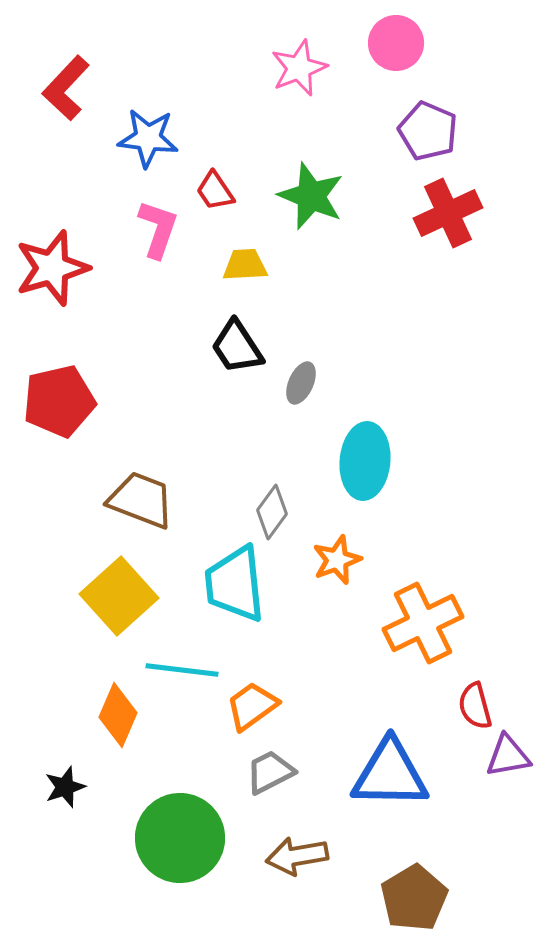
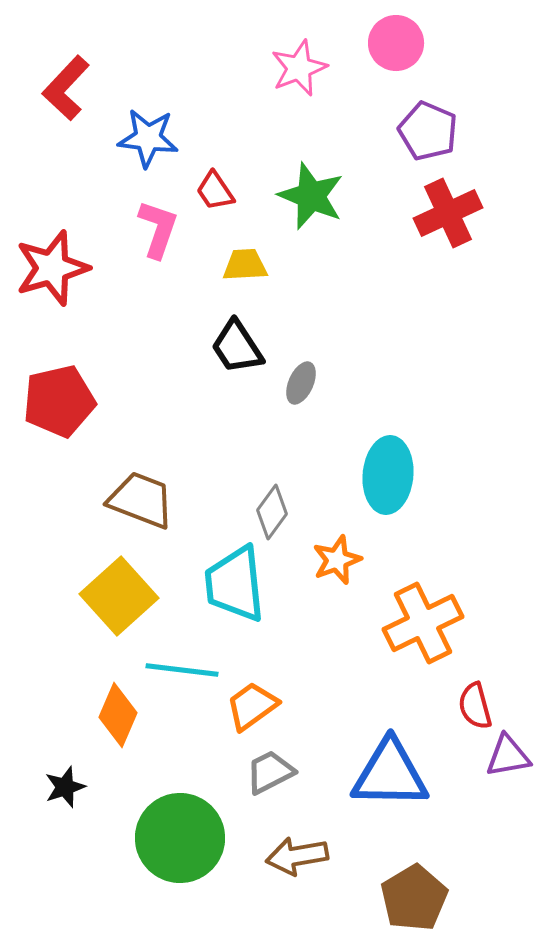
cyan ellipse: moved 23 px right, 14 px down
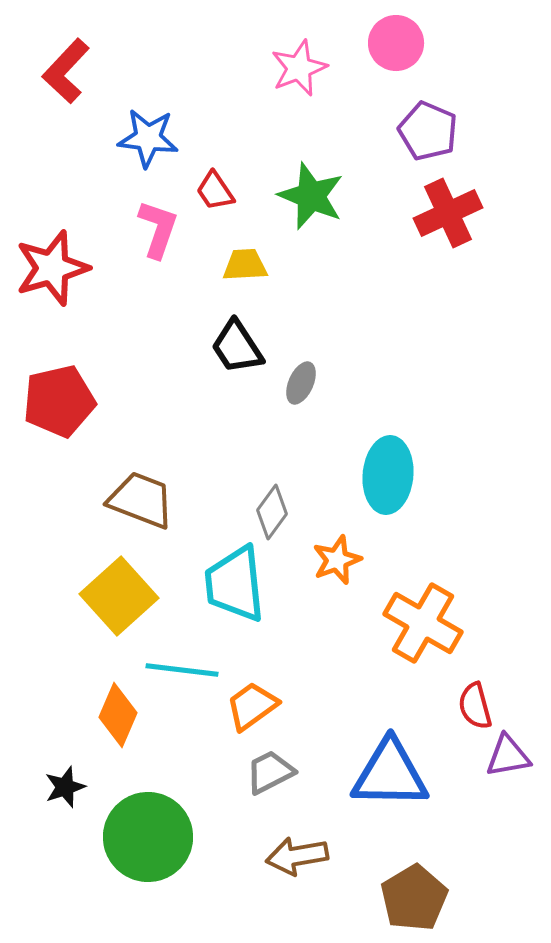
red L-shape: moved 17 px up
orange cross: rotated 34 degrees counterclockwise
green circle: moved 32 px left, 1 px up
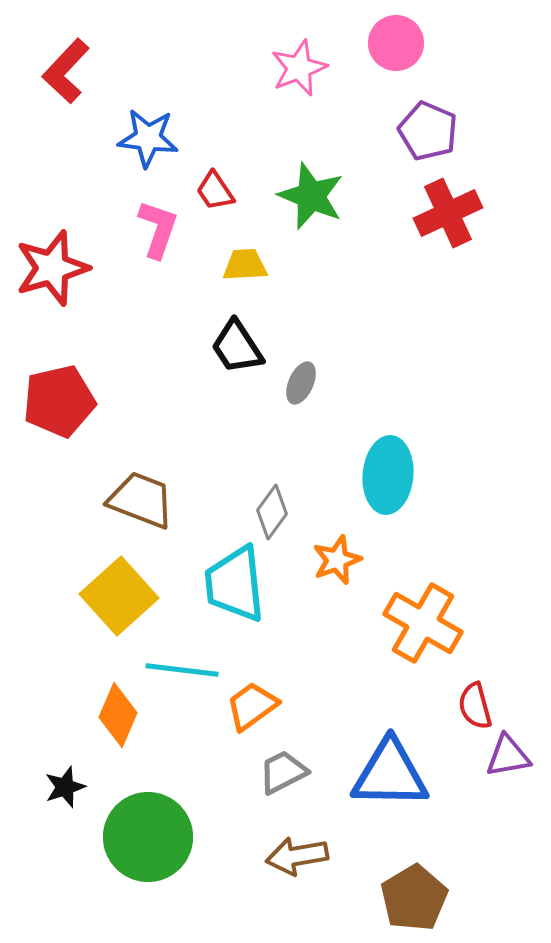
gray trapezoid: moved 13 px right
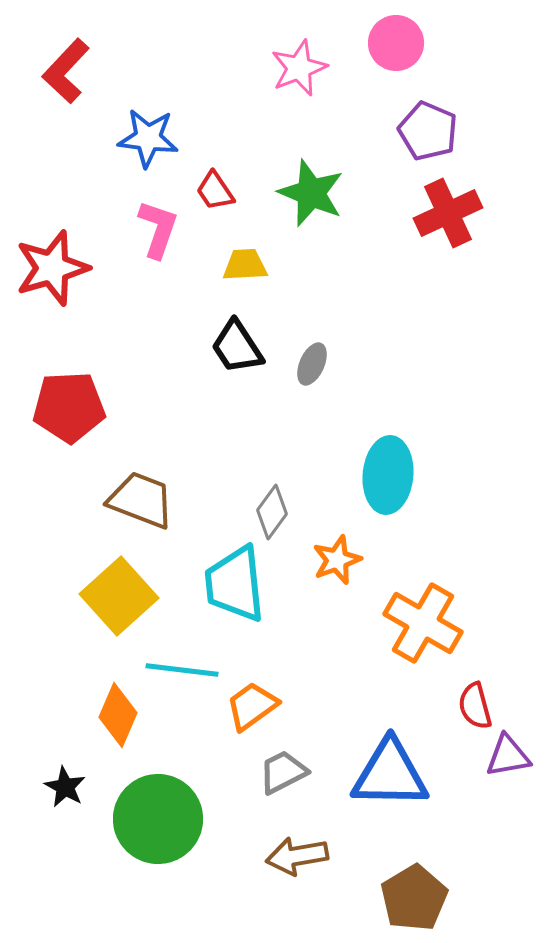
green star: moved 3 px up
gray ellipse: moved 11 px right, 19 px up
red pentagon: moved 10 px right, 6 px down; rotated 10 degrees clockwise
black star: rotated 24 degrees counterclockwise
green circle: moved 10 px right, 18 px up
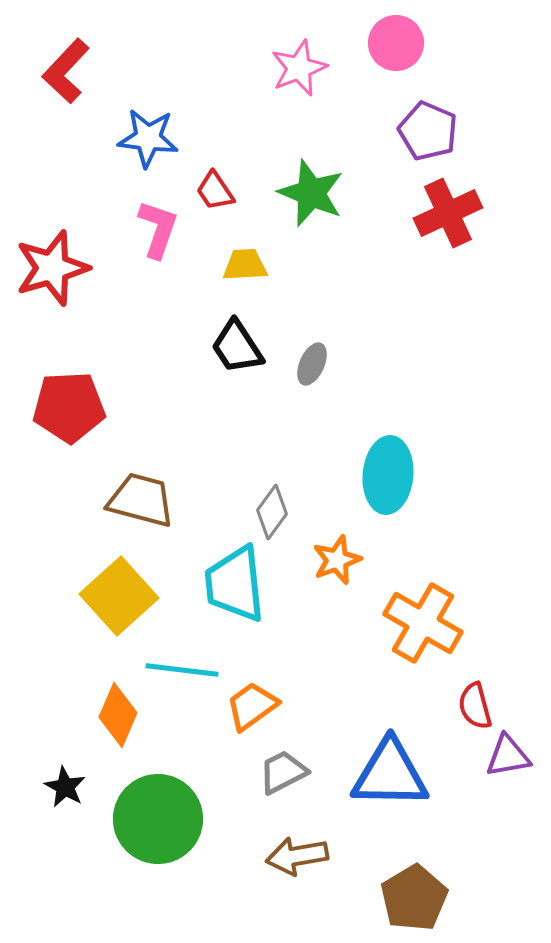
brown trapezoid: rotated 6 degrees counterclockwise
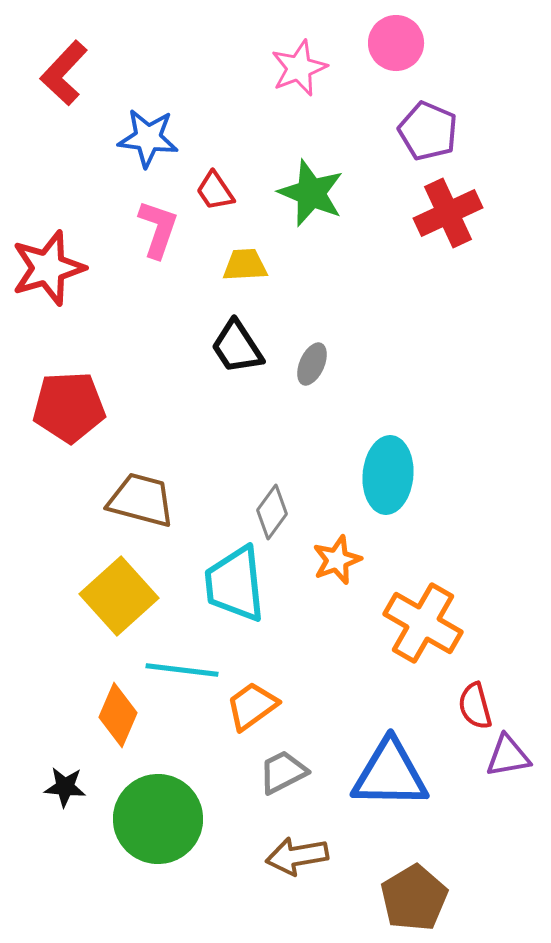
red L-shape: moved 2 px left, 2 px down
red star: moved 4 px left
black star: rotated 24 degrees counterclockwise
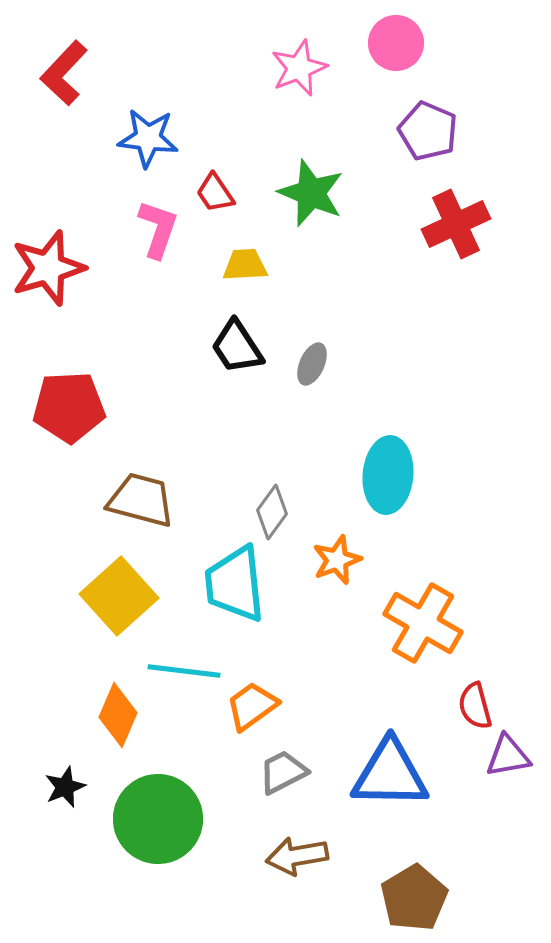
red trapezoid: moved 2 px down
red cross: moved 8 px right, 11 px down
cyan line: moved 2 px right, 1 px down
black star: rotated 27 degrees counterclockwise
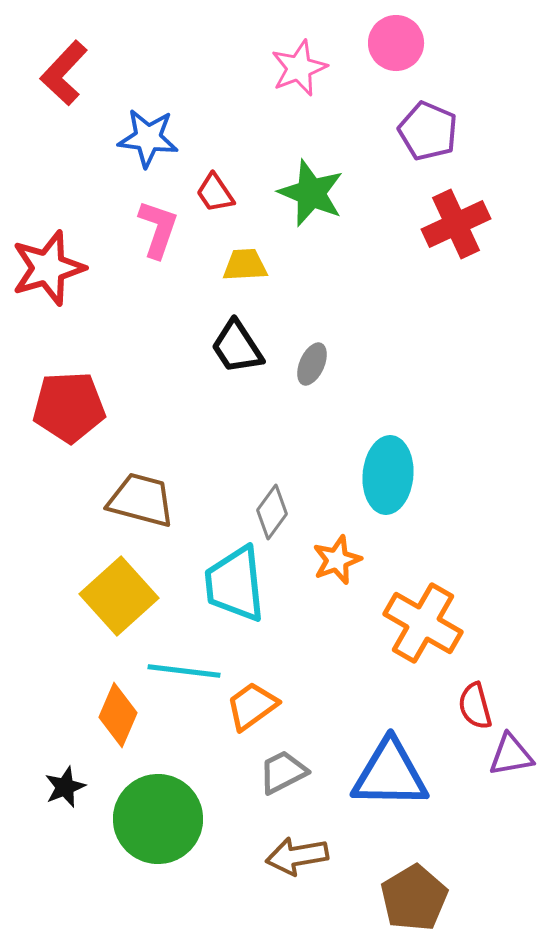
purple triangle: moved 3 px right, 1 px up
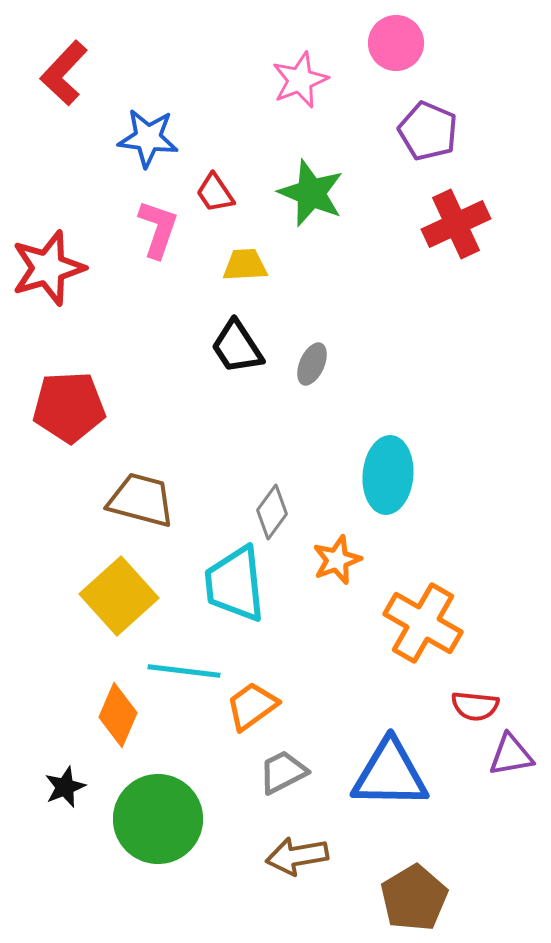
pink star: moved 1 px right, 12 px down
red semicircle: rotated 69 degrees counterclockwise
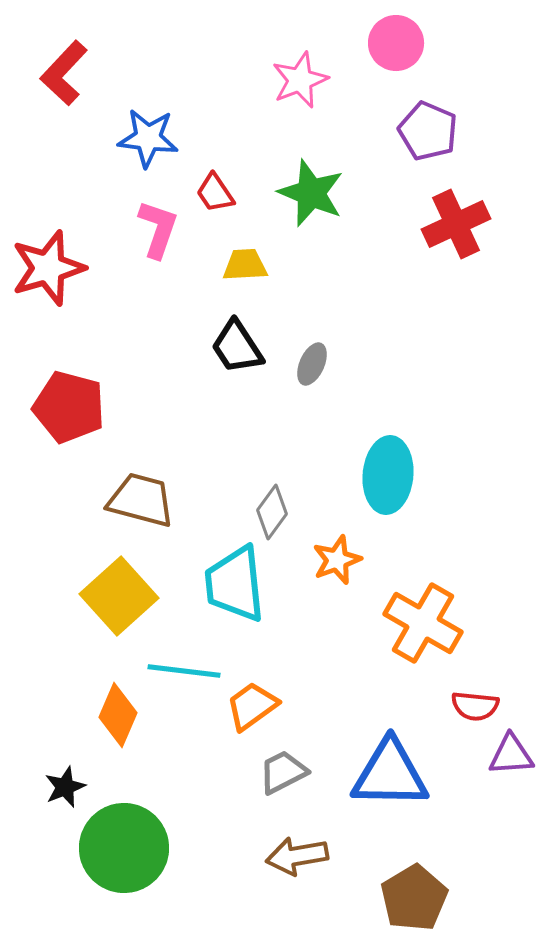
red pentagon: rotated 18 degrees clockwise
purple triangle: rotated 6 degrees clockwise
green circle: moved 34 px left, 29 px down
